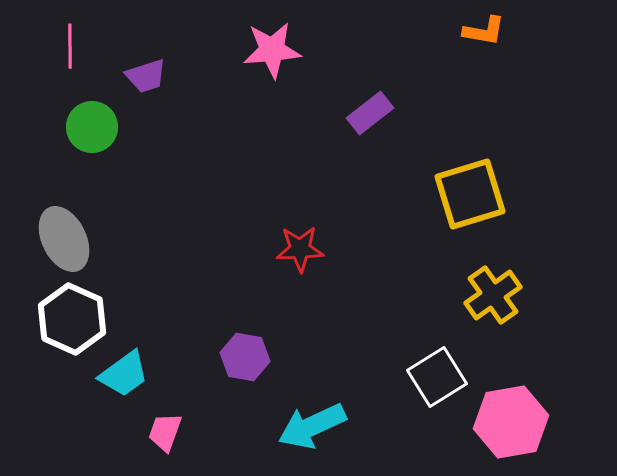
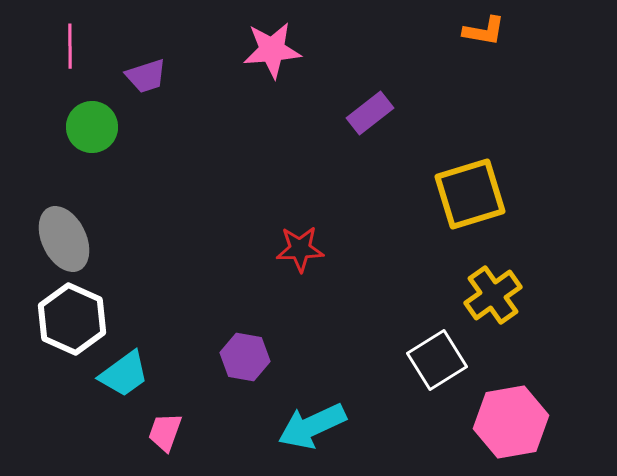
white square: moved 17 px up
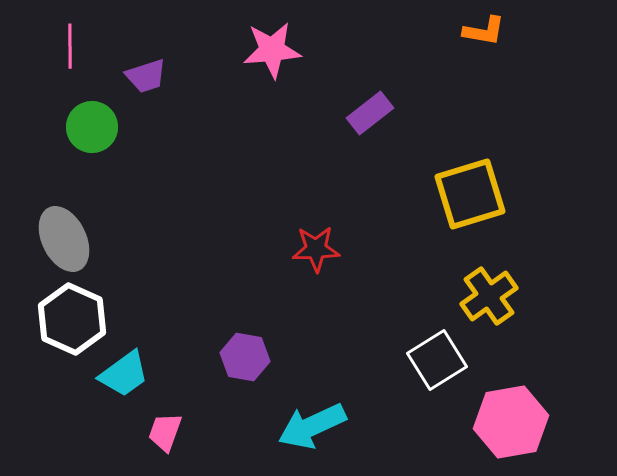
red star: moved 16 px right
yellow cross: moved 4 px left, 1 px down
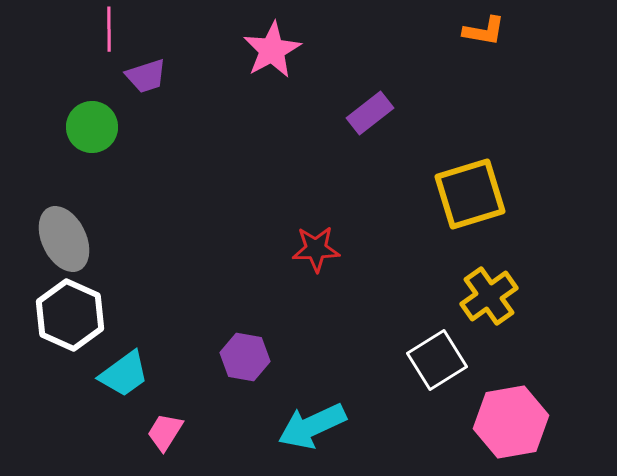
pink line: moved 39 px right, 17 px up
pink star: rotated 24 degrees counterclockwise
white hexagon: moved 2 px left, 4 px up
pink trapezoid: rotated 12 degrees clockwise
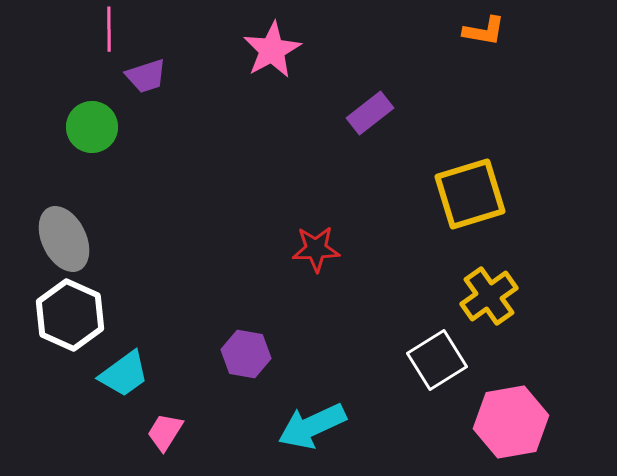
purple hexagon: moved 1 px right, 3 px up
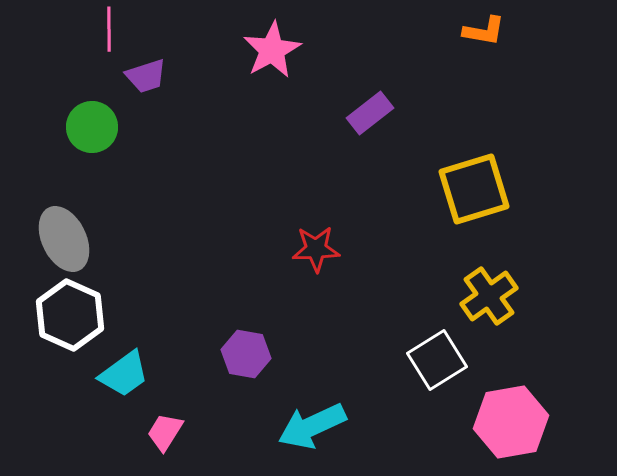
yellow square: moved 4 px right, 5 px up
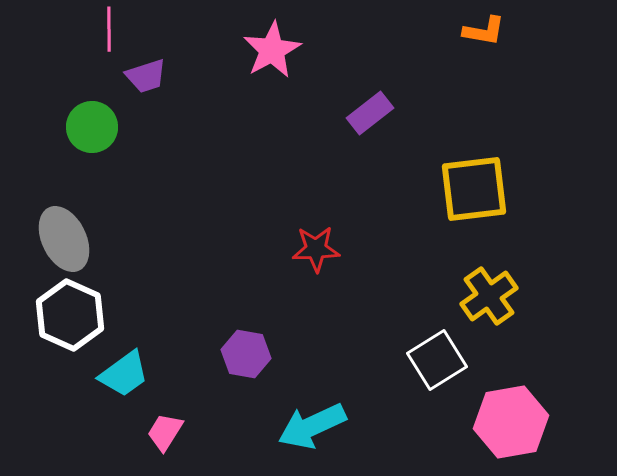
yellow square: rotated 10 degrees clockwise
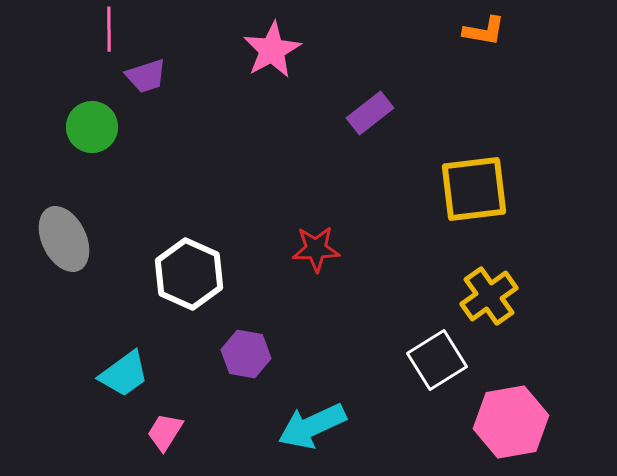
white hexagon: moved 119 px right, 41 px up
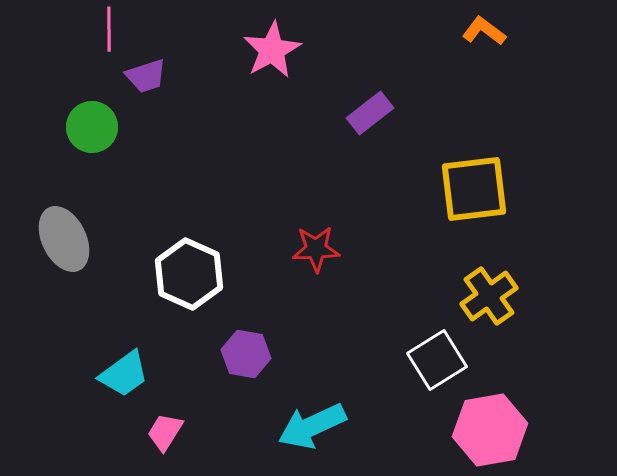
orange L-shape: rotated 153 degrees counterclockwise
pink hexagon: moved 21 px left, 8 px down
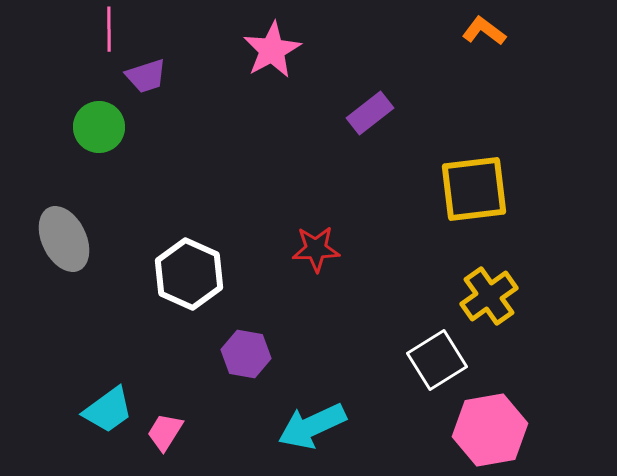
green circle: moved 7 px right
cyan trapezoid: moved 16 px left, 36 px down
